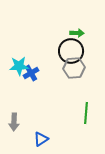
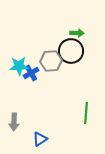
gray hexagon: moved 23 px left, 7 px up
blue triangle: moved 1 px left
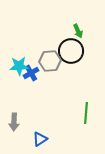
green arrow: moved 1 px right, 2 px up; rotated 64 degrees clockwise
gray hexagon: moved 1 px left
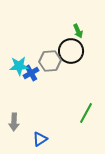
green line: rotated 25 degrees clockwise
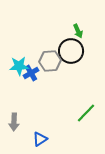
green line: rotated 15 degrees clockwise
